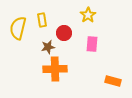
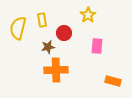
pink rectangle: moved 5 px right, 2 px down
orange cross: moved 1 px right, 1 px down
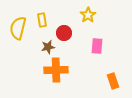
orange rectangle: rotated 56 degrees clockwise
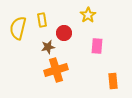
orange cross: rotated 15 degrees counterclockwise
orange rectangle: rotated 14 degrees clockwise
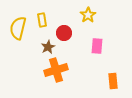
brown star: rotated 16 degrees counterclockwise
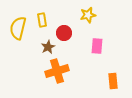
yellow star: rotated 21 degrees clockwise
orange cross: moved 1 px right, 1 px down
